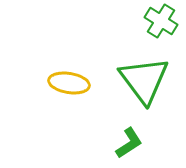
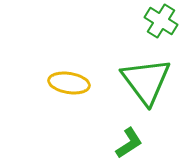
green triangle: moved 2 px right, 1 px down
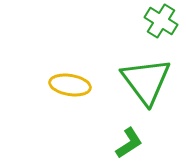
yellow ellipse: moved 1 px right, 2 px down
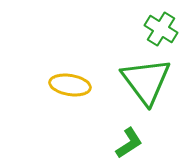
green cross: moved 8 px down
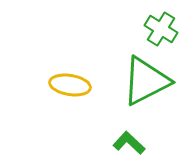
green triangle: rotated 40 degrees clockwise
green L-shape: rotated 104 degrees counterclockwise
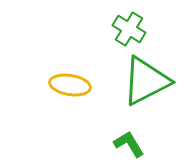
green cross: moved 32 px left
green L-shape: moved 1 px down; rotated 16 degrees clockwise
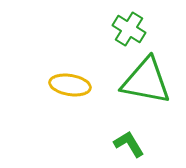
green triangle: rotated 38 degrees clockwise
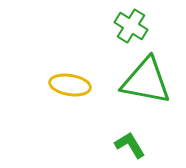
green cross: moved 2 px right, 3 px up
green L-shape: moved 1 px right, 1 px down
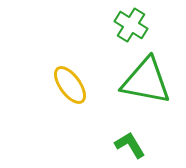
green cross: moved 1 px up
yellow ellipse: rotated 45 degrees clockwise
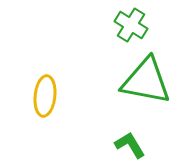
yellow ellipse: moved 25 px left, 11 px down; rotated 42 degrees clockwise
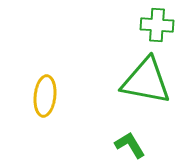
green cross: moved 26 px right; rotated 28 degrees counterclockwise
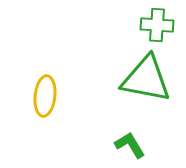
green triangle: moved 2 px up
